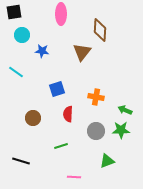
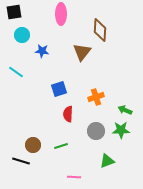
blue square: moved 2 px right
orange cross: rotated 28 degrees counterclockwise
brown circle: moved 27 px down
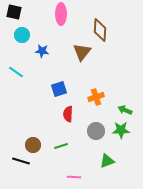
black square: rotated 21 degrees clockwise
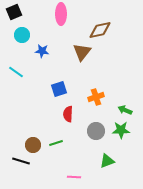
black square: rotated 35 degrees counterclockwise
brown diamond: rotated 75 degrees clockwise
green line: moved 5 px left, 3 px up
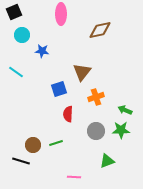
brown triangle: moved 20 px down
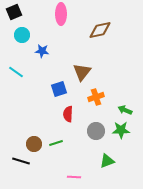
brown circle: moved 1 px right, 1 px up
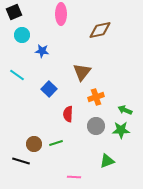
cyan line: moved 1 px right, 3 px down
blue square: moved 10 px left; rotated 28 degrees counterclockwise
gray circle: moved 5 px up
